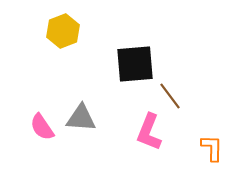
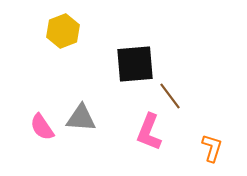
orange L-shape: rotated 16 degrees clockwise
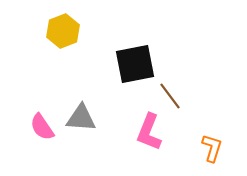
black square: rotated 6 degrees counterclockwise
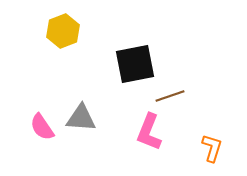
brown line: rotated 72 degrees counterclockwise
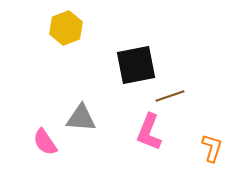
yellow hexagon: moved 3 px right, 3 px up
black square: moved 1 px right, 1 px down
pink semicircle: moved 3 px right, 15 px down
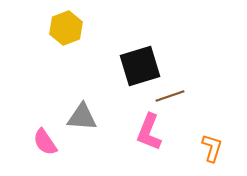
black square: moved 4 px right, 1 px down; rotated 6 degrees counterclockwise
gray triangle: moved 1 px right, 1 px up
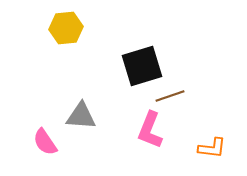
yellow hexagon: rotated 16 degrees clockwise
black square: moved 2 px right
gray triangle: moved 1 px left, 1 px up
pink L-shape: moved 1 px right, 2 px up
orange L-shape: rotated 80 degrees clockwise
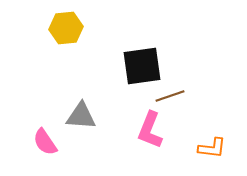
black square: rotated 9 degrees clockwise
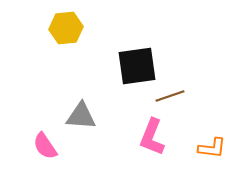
black square: moved 5 px left
pink L-shape: moved 2 px right, 7 px down
pink semicircle: moved 4 px down
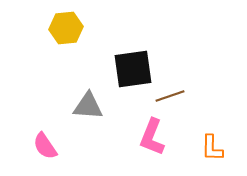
black square: moved 4 px left, 3 px down
gray triangle: moved 7 px right, 10 px up
orange L-shape: rotated 84 degrees clockwise
